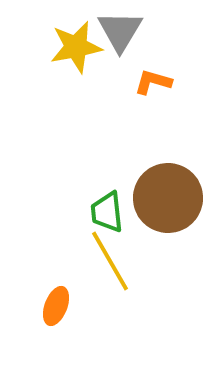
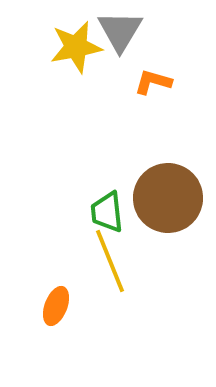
yellow line: rotated 8 degrees clockwise
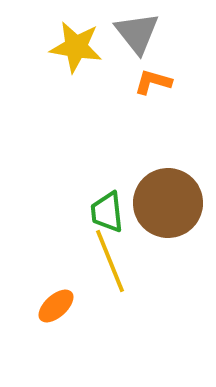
gray triangle: moved 17 px right, 2 px down; rotated 9 degrees counterclockwise
yellow star: rotated 20 degrees clockwise
brown circle: moved 5 px down
orange ellipse: rotated 27 degrees clockwise
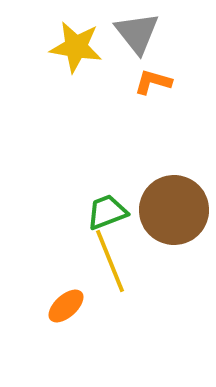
brown circle: moved 6 px right, 7 px down
green trapezoid: rotated 75 degrees clockwise
orange ellipse: moved 10 px right
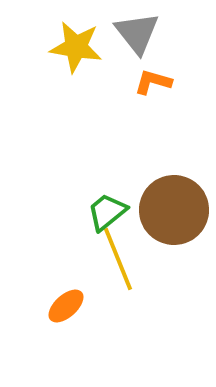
green trapezoid: rotated 18 degrees counterclockwise
yellow line: moved 8 px right, 2 px up
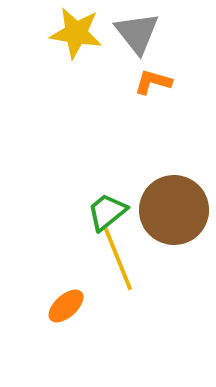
yellow star: moved 14 px up
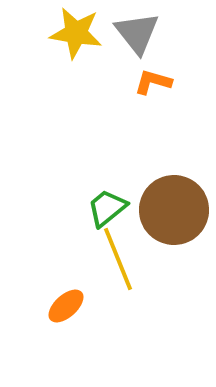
green trapezoid: moved 4 px up
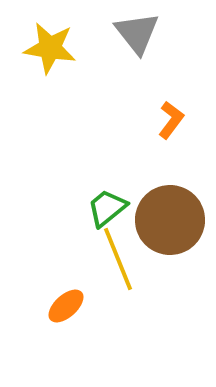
yellow star: moved 26 px left, 15 px down
orange L-shape: moved 18 px right, 38 px down; rotated 111 degrees clockwise
brown circle: moved 4 px left, 10 px down
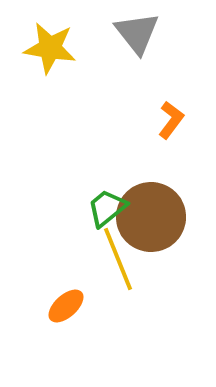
brown circle: moved 19 px left, 3 px up
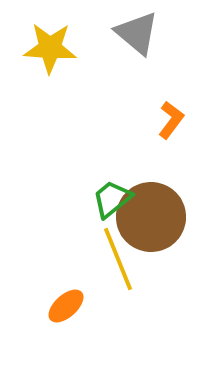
gray triangle: rotated 12 degrees counterclockwise
yellow star: rotated 6 degrees counterclockwise
green trapezoid: moved 5 px right, 9 px up
